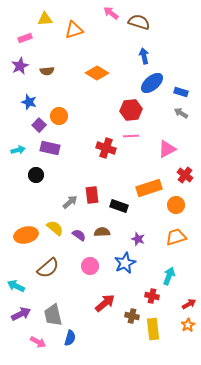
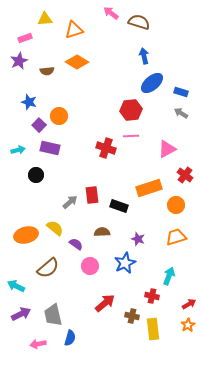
purple star at (20, 66): moved 1 px left, 5 px up
orange diamond at (97, 73): moved 20 px left, 11 px up
purple semicircle at (79, 235): moved 3 px left, 9 px down
pink arrow at (38, 342): moved 2 px down; rotated 140 degrees clockwise
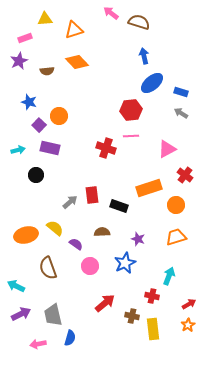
orange diamond at (77, 62): rotated 15 degrees clockwise
brown semicircle at (48, 268): rotated 110 degrees clockwise
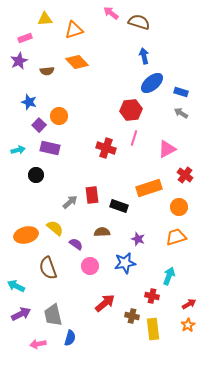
pink line at (131, 136): moved 3 px right, 2 px down; rotated 70 degrees counterclockwise
orange circle at (176, 205): moved 3 px right, 2 px down
blue star at (125, 263): rotated 15 degrees clockwise
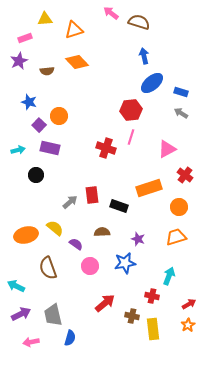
pink line at (134, 138): moved 3 px left, 1 px up
pink arrow at (38, 344): moved 7 px left, 2 px up
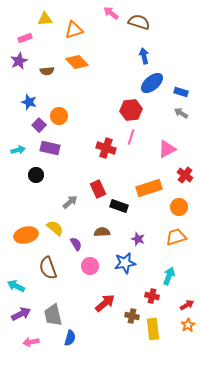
red rectangle at (92, 195): moved 6 px right, 6 px up; rotated 18 degrees counterclockwise
purple semicircle at (76, 244): rotated 24 degrees clockwise
red arrow at (189, 304): moved 2 px left, 1 px down
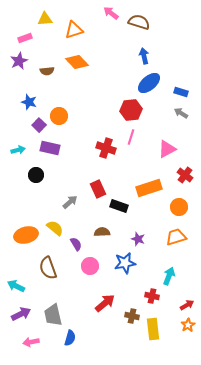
blue ellipse at (152, 83): moved 3 px left
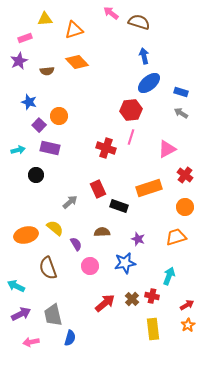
orange circle at (179, 207): moved 6 px right
brown cross at (132, 316): moved 17 px up; rotated 32 degrees clockwise
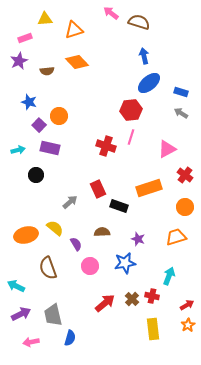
red cross at (106, 148): moved 2 px up
